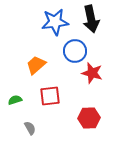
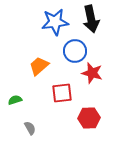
orange trapezoid: moved 3 px right, 1 px down
red square: moved 12 px right, 3 px up
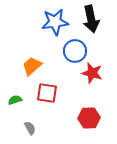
orange trapezoid: moved 7 px left
red square: moved 15 px left; rotated 15 degrees clockwise
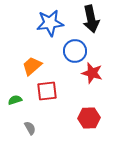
blue star: moved 5 px left, 1 px down
red square: moved 2 px up; rotated 15 degrees counterclockwise
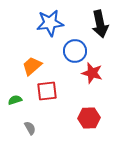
black arrow: moved 9 px right, 5 px down
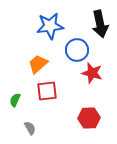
blue star: moved 3 px down
blue circle: moved 2 px right, 1 px up
orange trapezoid: moved 6 px right, 2 px up
green semicircle: rotated 48 degrees counterclockwise
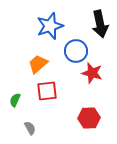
blue star: rotated 12 degrees counterclockwise
blue circle: moved 1 px left, 1 px down
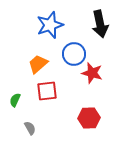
blue star: moved 1 px up
blue circle: moved 2 px left, 3 px down
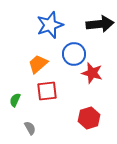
black arrow: rotated 84 degrees counterclockwise
red hexagon: rotated 15 degrees counterclockwise
